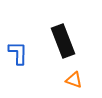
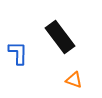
black rectangle: moved 3 px left, 4 px up; rotated 16 degrees counterclockwise
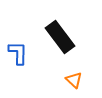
orange triangle: rotated 24 degrees clockwise
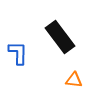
orange triangle: rotated 36 degrees counterclockwise
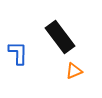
orange triangle: moved 9 px up; rotated 30 degrees counterclockwise
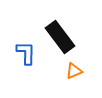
blue L-shape: moved 8 px right
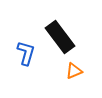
blue L-shape: rotated 15 degrees clockwise
